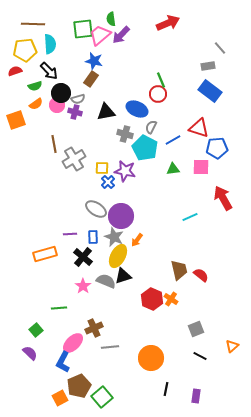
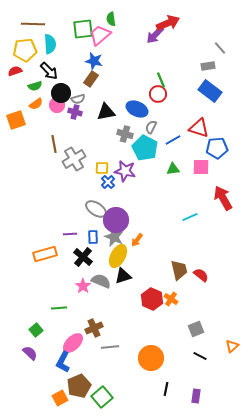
purple arrow at (121, 35): moved 34 px right
purple circle at (121, 216): moved 5 px left, 4 px down
gray semicircle at (106, 281): moved 5 px left
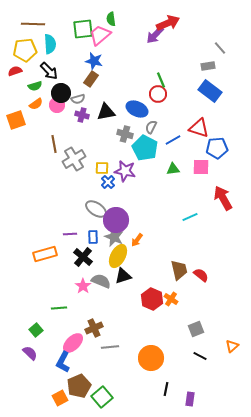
purple cross at (75, 112): moved 7 px right, 3 px down
purple rectangle at (196, 396): moved 6 px left, 3 px down
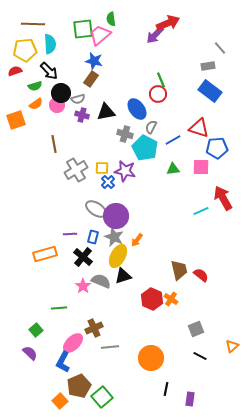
blue ellipse at (137, 109): rotated 30 degrees clockwise
gray cross at (74, 159): moved 2 px right, 11 px down
cyan line at (190, 217): moved 11 px right, 6 px up
purple circle at (116, 220): moved 4 px up
blue rectangle at (93, 237): rotated 16 degrees clockwise
orange square at (60, 398): moved 3 px down; rotated 14 degrees counterclockwise
